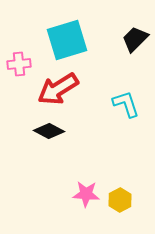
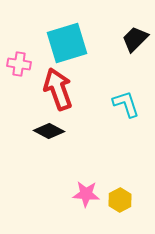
cyan square: moved 3 px down
pink cross: rotated 15 degrees clockwise
red arrow: rotated 102 degrees clockwise
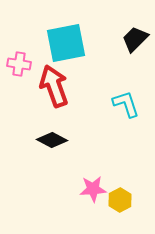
cyan square: moved 1 px left; rotated 6 degrees clockwise
red arrow: moved 4 px left, 3 px up
black diamond: moved 3 px right, 9 px down
pink star: moved 7 px right, 5 px up; rotated 8 degrees counterclockwise
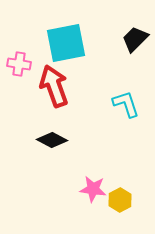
pink star: rotated 12 degrees clockwise
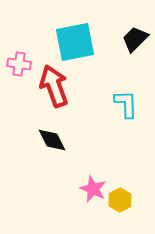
cyan square: moved 9 px right, 1 px up
cyan L-shape: rotated 16 degrees clockwise
black diamond: rotated 36 degrees clockwise
pink star: rotated 16 degrees clockwise
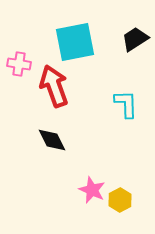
black trapezoid: rotated 12 degrees clockwise
pink star: moved 1 px left, 1 px down
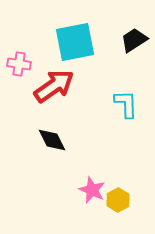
black trapezoid: moved 1 px left, 1 px down
red arrow: rotated 75 degrees clockwise
yellow hexagon: moved 2 px left
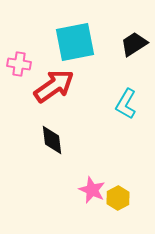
black trapezoid: moved 4 px down
cyan L-shape: rotated 148 degrees counterclockwise
black diamond: rotated 20 degrees clockwise
yellow hexagon: moved 2 px up
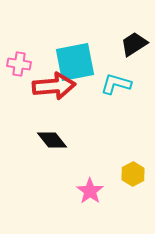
cyan square: moved 20 px down
red arrow: rotated 30 degrees clockwise
cyan L-shape: moved 10 px left, 20 px up; rotated 76 degrees clockwise
black diamond: rotated 32 degrees counterclockwise
pink star: moved 2 px left, 1 px down; rotated 12 degrees clockwise
yellow hexagon: moved 15 px right, 24 px up
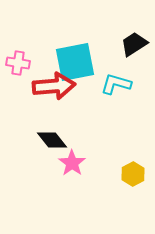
pink cross: moved 1 px left, 1 px up
pink star: moved 18 px left, 28 px up
